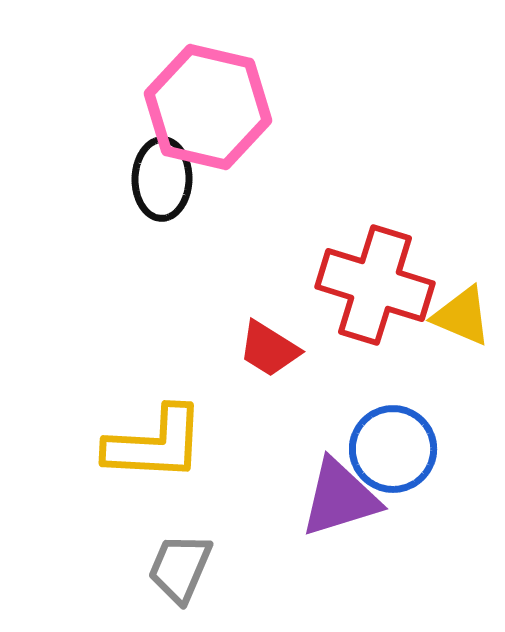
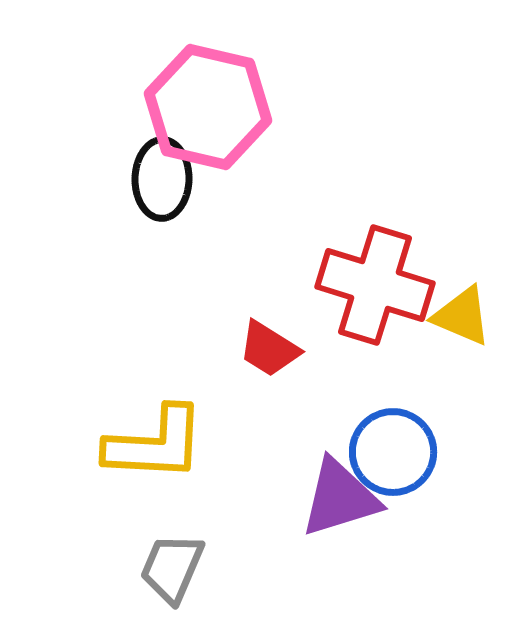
blue circle: moved 3 px down
gray trapezoid: moved 8 px left
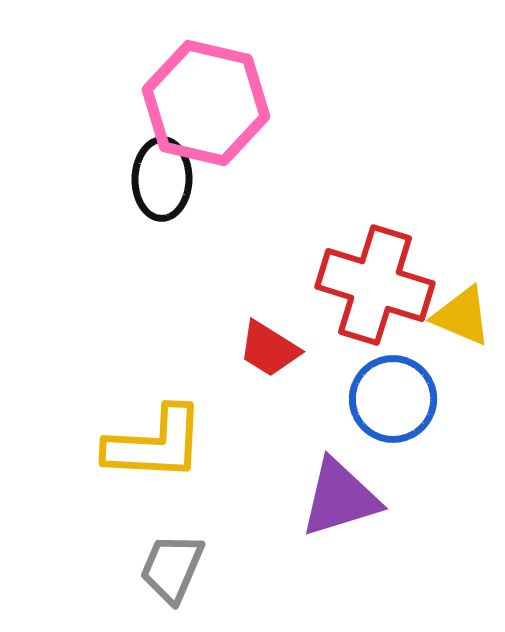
pink hexagon: moved 2 px left, 4 px up
blue circle: moved 53 px up
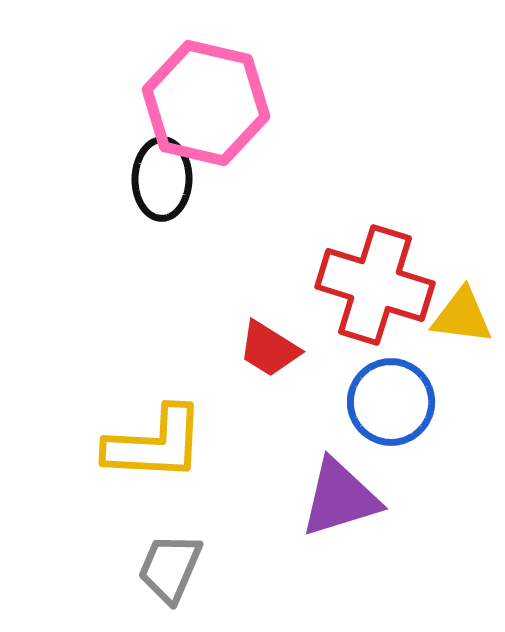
yellow triangle: rotated 16 degrees counterclockwise
blue circle: moved 2 px left, 3 px down
gray trapezoid: moved 2 px left
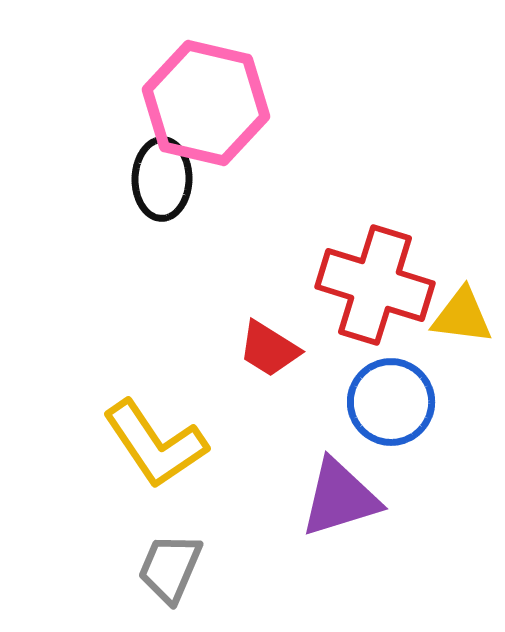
yellow L-shape: rotated 53 degrees clockwise
